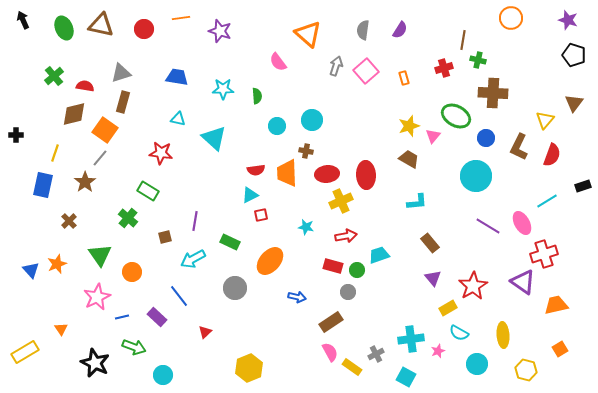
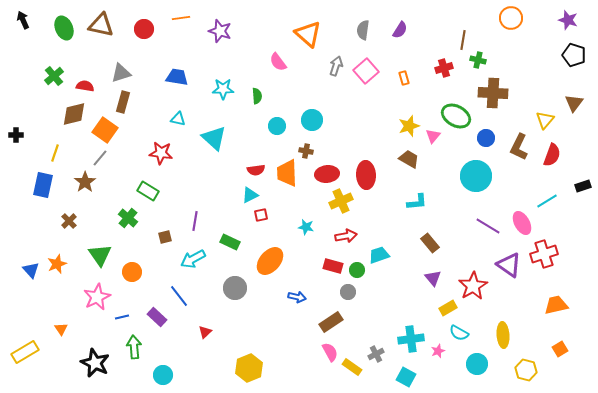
purple triangle at (523, 282): moved 14 px left, 17 px up
green arrow at (134, 347): rotated 115 degrees counterclockwise
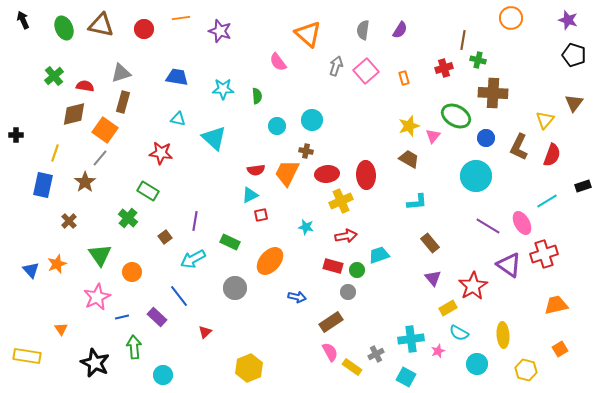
orange trapezoid at (287, 173): rotated 28 degrees clockwise
brown square at (165, 237): rotated 24 degrees counterclockwise
yellow rectangle at (25, 352): moved 2 px right, 4 px down; rotated 40 degrees clockwise
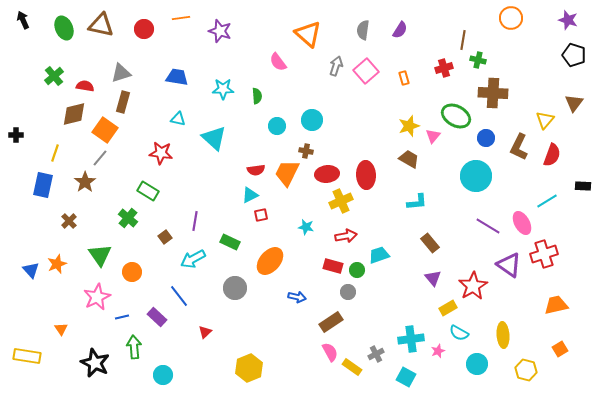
black rectangle at (583, 186): rotated 21 degrees clockwise
